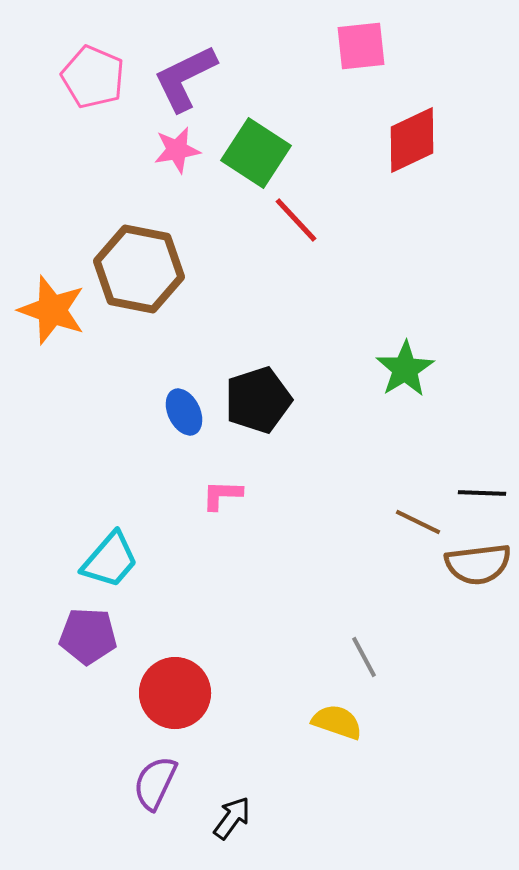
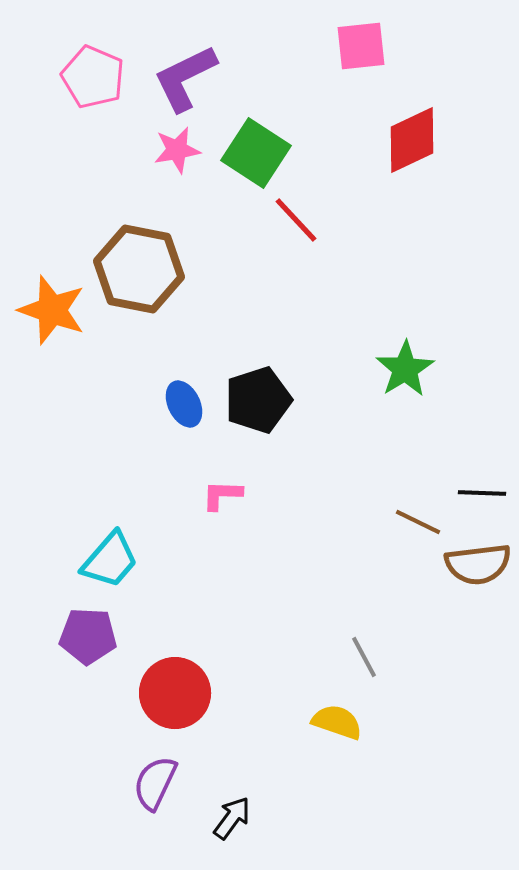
blue ellipse: moved 8 px up
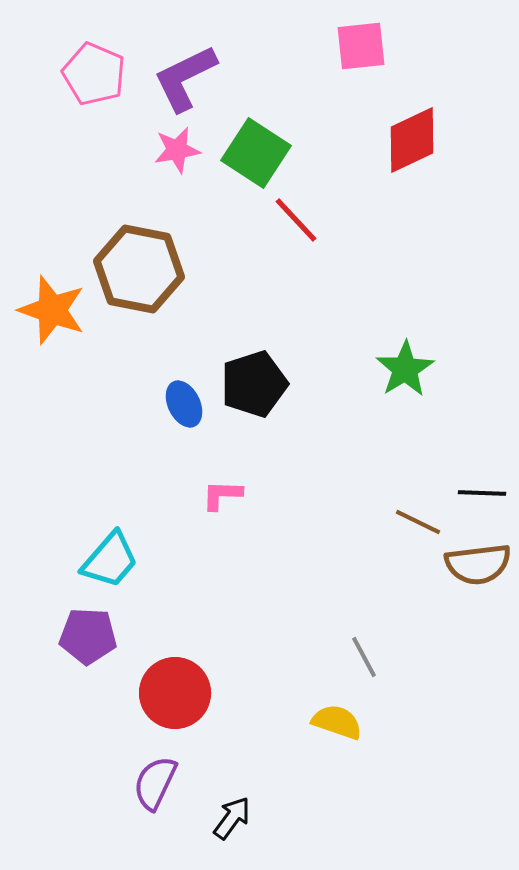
pink pentagon: moved 1 px right, 3 px up
black pentagon: moved 4 px left, 16 px up
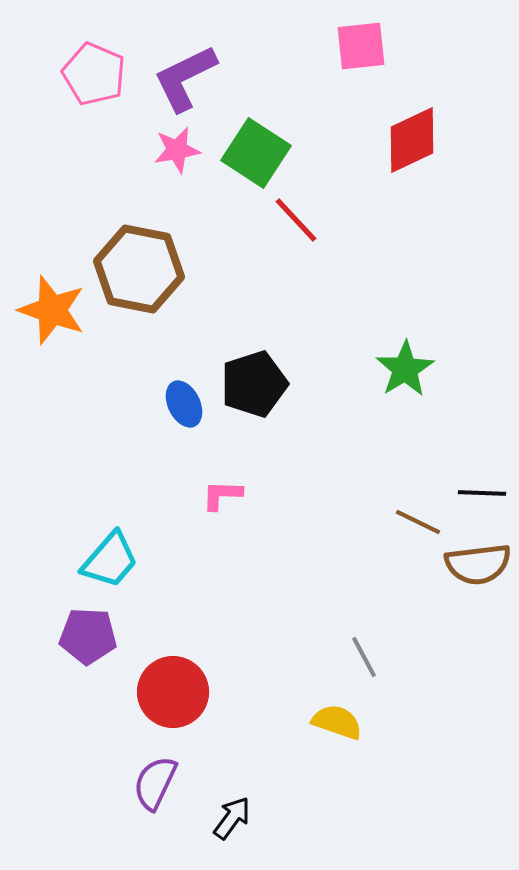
red circle: moved 2 px left, 1 px up
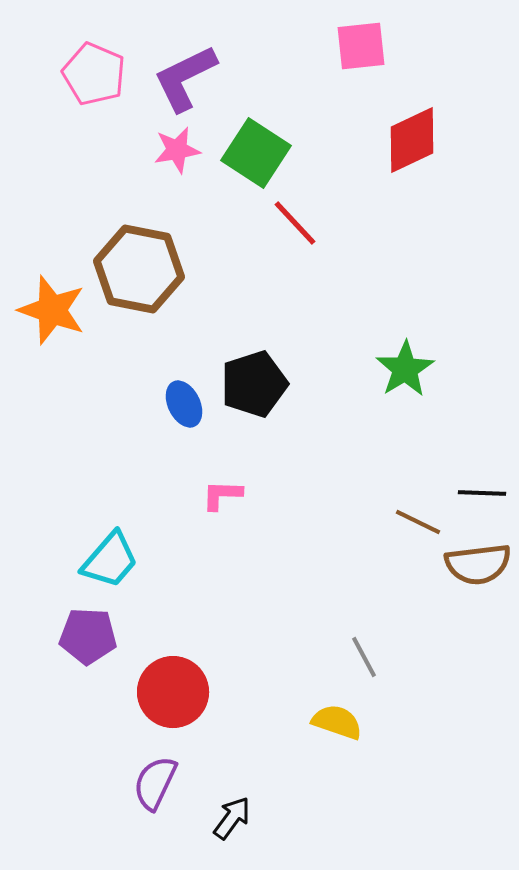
red line: moved 1 px left, 3 px down
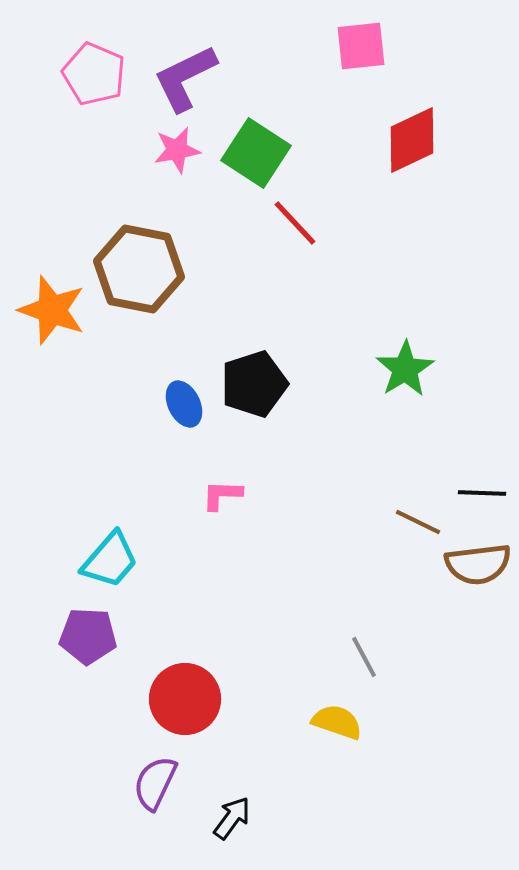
red circle: moved 12 px right, 7 px down
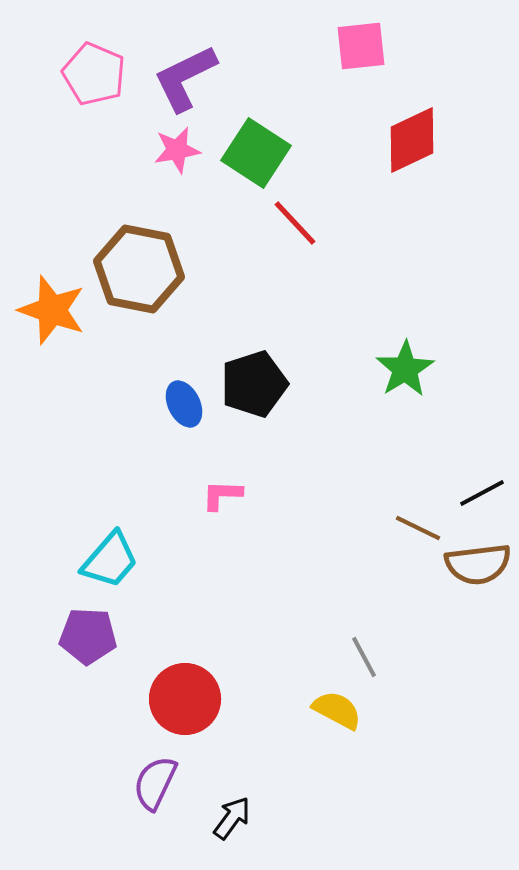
black line: rotated 30 degrees counterclockwise
brown line: moved 6 px down
yellow semicircle: moved 12 px up; rotated 9 degrees clockwise
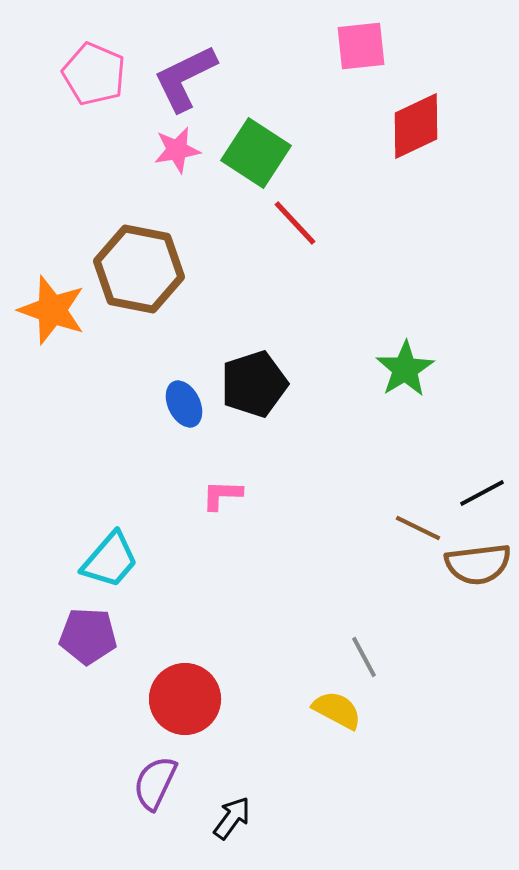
red diamond: moved 4 px right, 14 px up
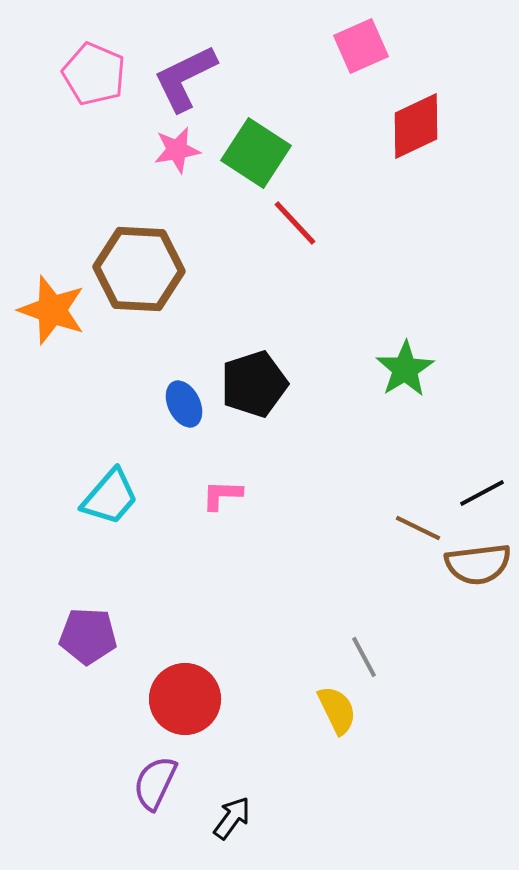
pink square: rotated 18 degrees counterclockwise
brown hexagon: rotated 8 degrees counterclockwise
cyan trapezoid: moved 63 px up
yellow semicircle: rotated 36 degrees clockwise
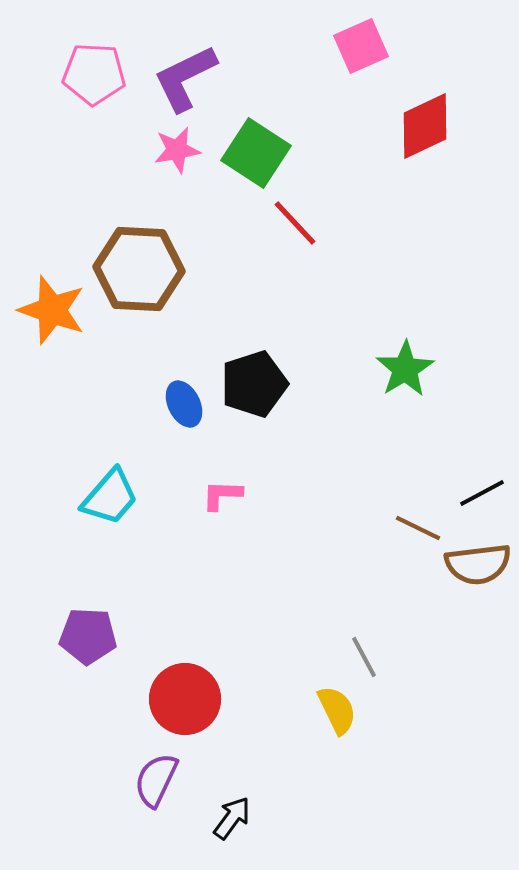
pink pentagon: rotated 20 degrees counterclockwise
red diamond: moved 9 px right
purple semicircle: moved 1 px right, 3 px up
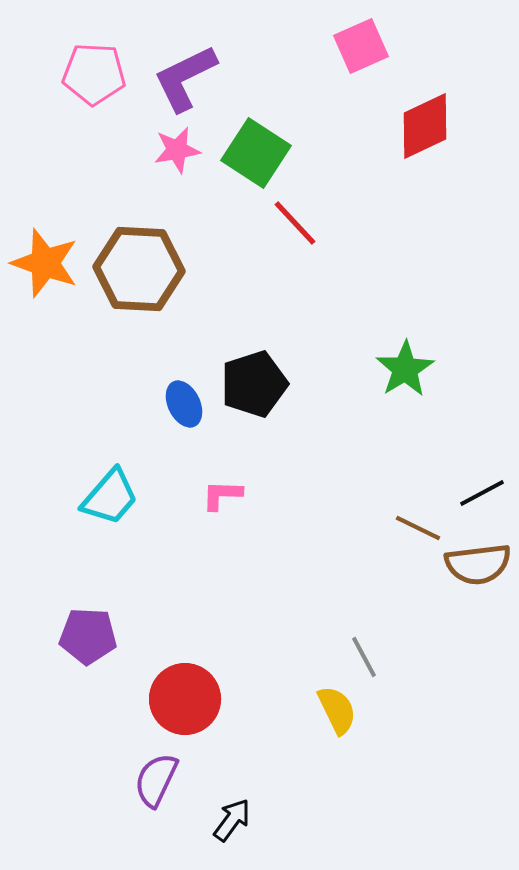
orange star: moved 7 px left, 47 px up
black arrow: moved 2 px down
